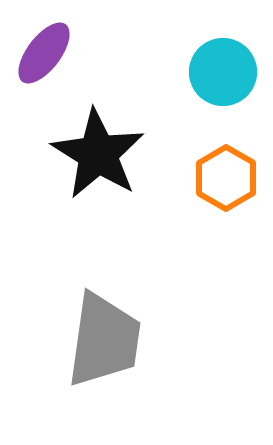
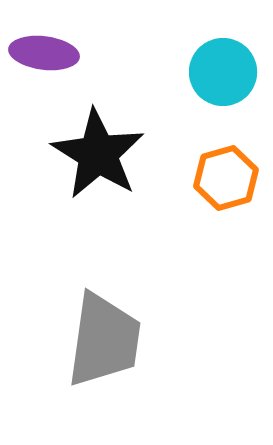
purple ellipse: rotated 60 degrees clockwise
orange hexagon: rotated 14 degrees clockwise
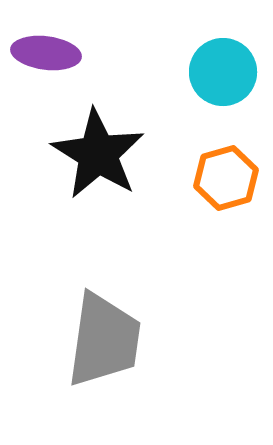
purple ellipse: moved 2 px right
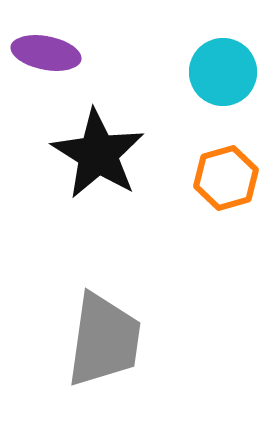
purple ellipse: rotated 4 degrees clockwise
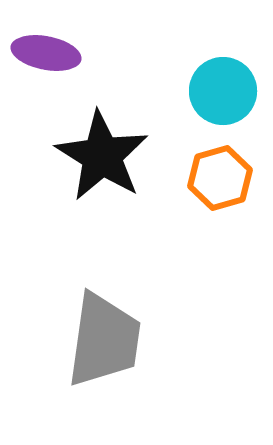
cyan circle: moved 19 px down
black star: moved 4 px right, 2 px down
orange hexagon: moved 6 px left
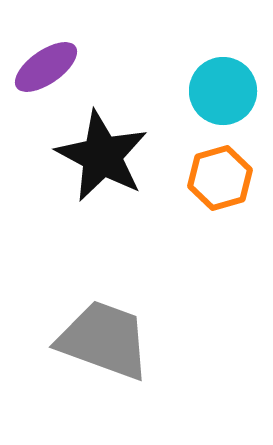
purple ellipse: moved 14 px down; rotated 46 degrees counterclockwise
black star: rotated 4 degrees counterclockwise
gray trapezoid: rotated 78 degrees counterclockwise
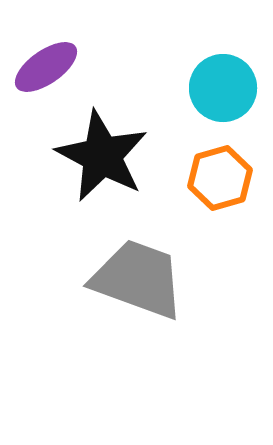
cyan circle: moved 3 px up
gray trapezoid: moved 34 px right, 61 px up
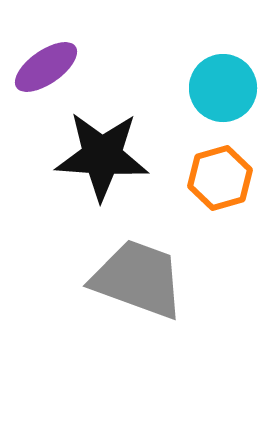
black star: rotated 24 degrees counterclockwise
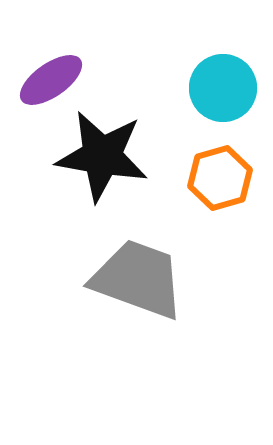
purple ellipse: moved 5 px right, 13 px down
black star: rotated 6 degrees clockwise
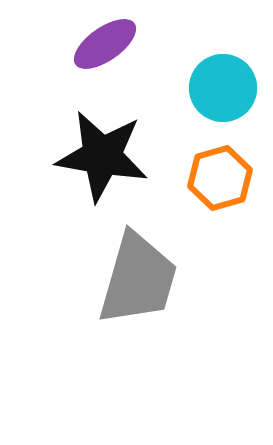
purple ellipse: moved 54 px right, 36 px up
gray trapezoid: rotated 86 degrees clockwise
